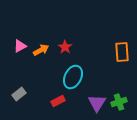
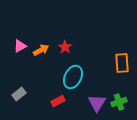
orange rectangle: moved 11 px down
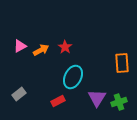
purple triangle: moved 5 px up
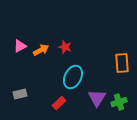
red star: rotated 16 degrees counterclockwise
gray rectangle: moved 1 px right; rotated 24 degrees clockwise
red rectangle: moved 1 px right, 2 px down; rotated 16 degrees counterclockwise
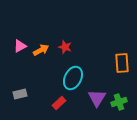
cyan ellipse: moved 1 px down
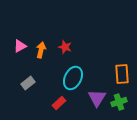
orange arrow: rotated 49 degrees counterclockwise
orange rectangle: moved 11 px down
gray rectangle: moved 8 px right, 11 px up; rotated 24 degrees counterclockwise
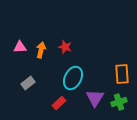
pink triangle: moved 1 px down; rotated 24 degrees clockwise
purple triangle: moved 2 px left
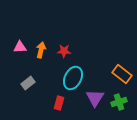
red star: moved 1 px left, 4 px down; rotated 16 degrees counterclockwise
orange rectangle: rotated 48 degrees counterclockwise
red rectangle: rotated 32 degrees counterclockwise
